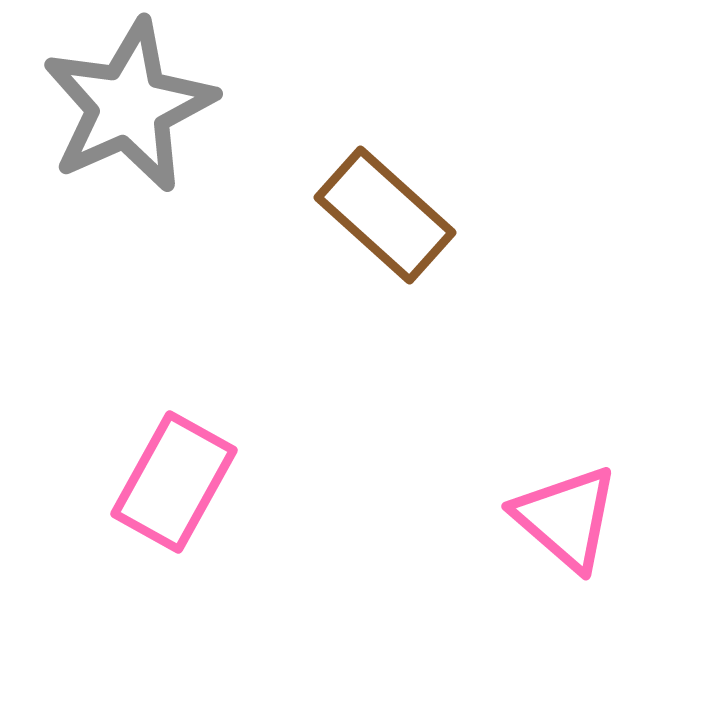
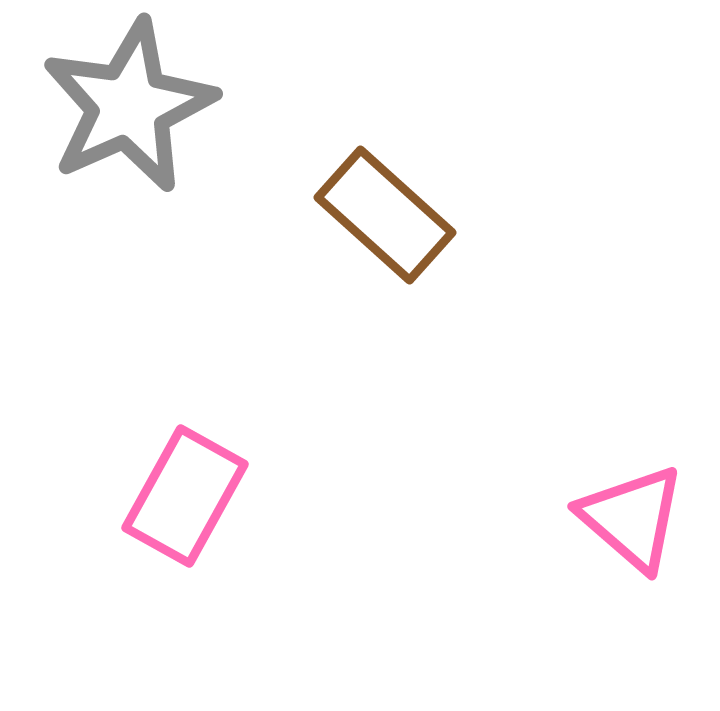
pink rectangle: moved 11 px right, 14 px down
pink triangle: moved 66 px right
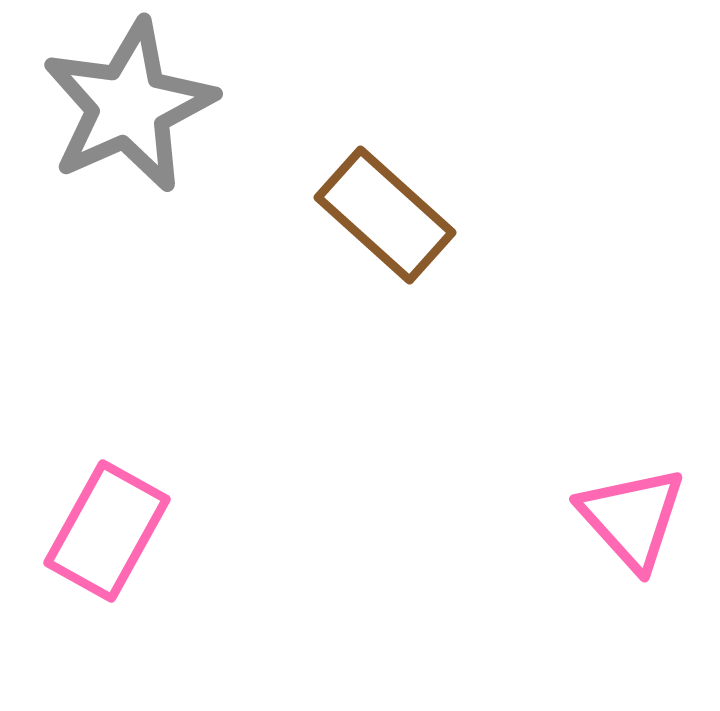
pink rectangle: moved 78 px left, 35 px down
pink triangle: rotated 7 degrees clockwise
